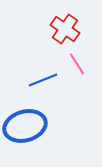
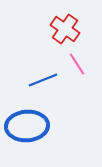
blue ellipse: moved 2 px right; rotated 12 degrees clockwise
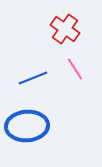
pink line: moved 2 px left, 5 px down
blue line: moved 10 px left, 2 px up
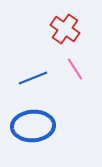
blue ellipse: moved 6 px right
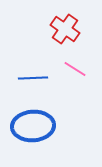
pink line: rotated 25 degrees counterclockwise
blue line: rotated 20 degrees clockwise
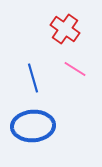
blue line: rotated 76 degrees clockwise
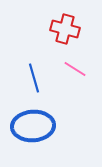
red cross: rotated 20 degrees counterclockwise
blue line: moved 1 px right
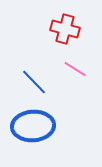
blue line: moved 4 px down; rotated 28 degrees counterclockwise
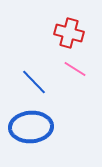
red cross: moved 4 px right, 4 px down
blue ellipse: moved 2 px left, 1 px down
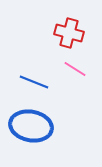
blue line: rotated 24 degrees counterclockwise
blue ellipse: moved 1 px up; rotated 15 degrees clockwise
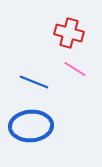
blue ellipse: rotated 15 degrees counterclockwise
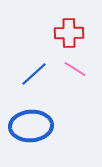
red cross: rotated 16 degrees counterclockwise
blue line: moved 8 px up; rotated 64 degrees counterclockwise
